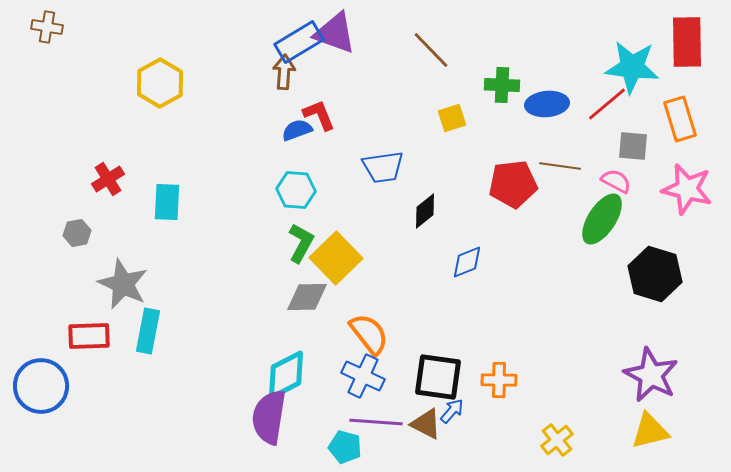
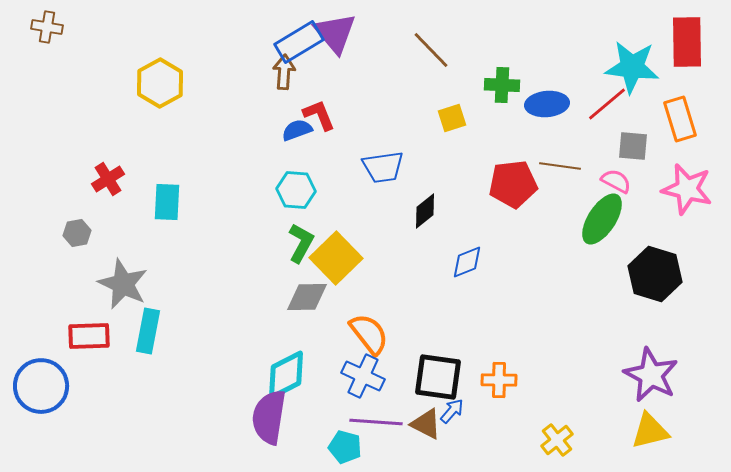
purple triangle at (335, 33): rotated 30 degrees clockwise
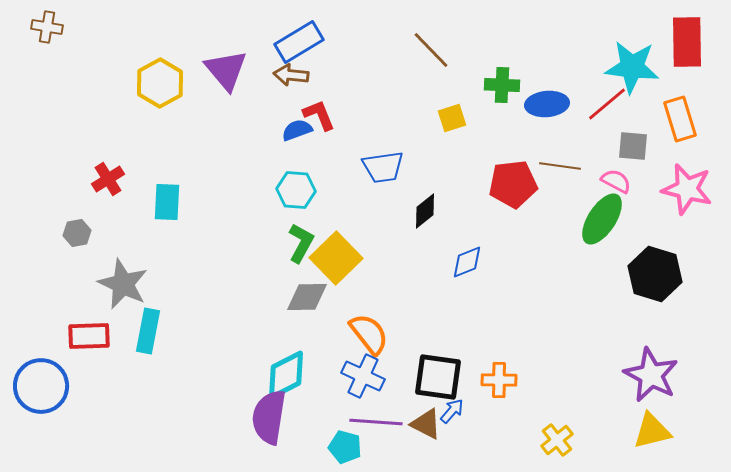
purple triangle at (335, 33): moved 109 px left, 37 px down
brown arrow at (284, 72): moved 7 px right, 3 px down; rotated 88 degrees counterclockwise
yellow triangle at (650, 431): moved 2 px right
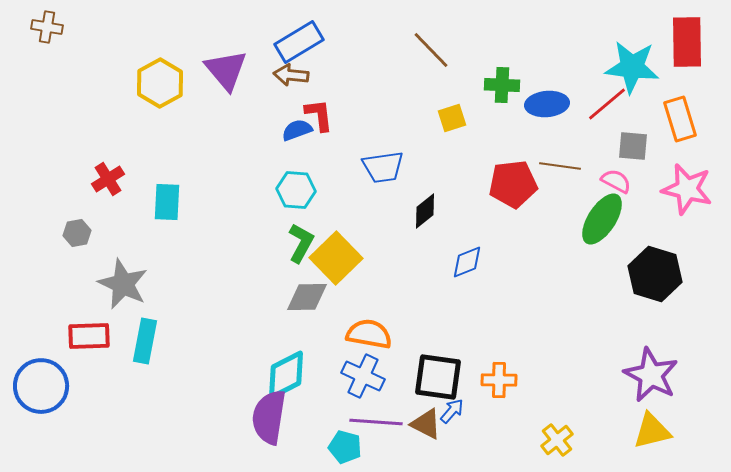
red L-shape at (319, 115): rotated 15 degrees clockwise
cyan rectangle at (148, 331): moved 3 px left, 10 px down
orange semicircle at (369, 334): rotated 42 degrees counterclockwise
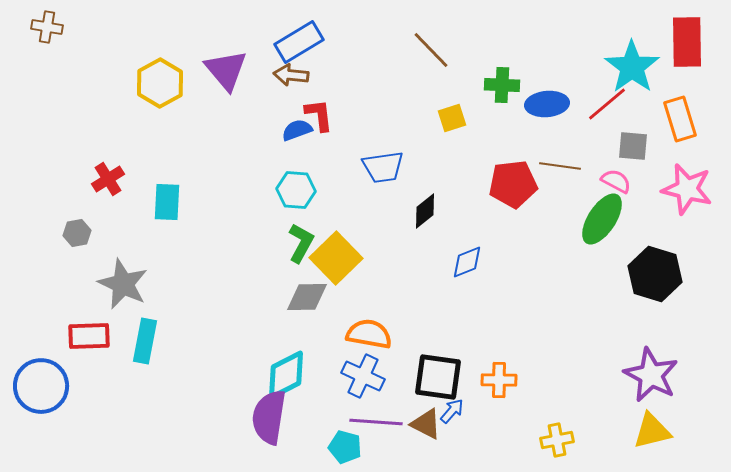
cyan star at (632, 67): rotated 30 degrees clockwise
yellow cross at (557, 440): rotated 28 degrees clockwise
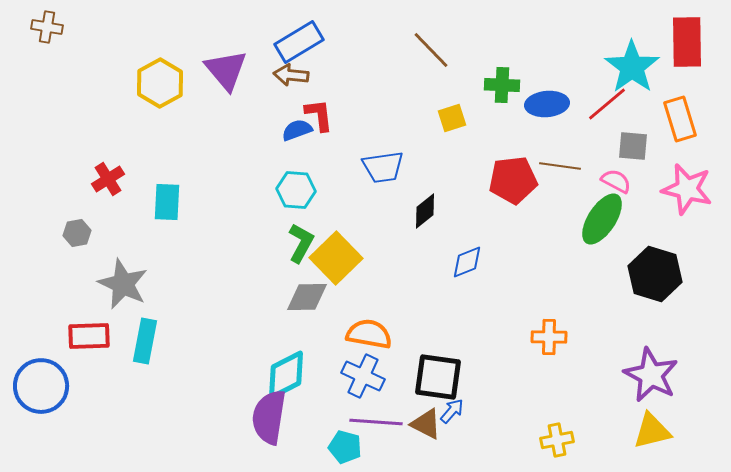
red pentagon at (513, 184): moved 4 px up
orange cross at (499, 380): moved 50 px right, 43 px up
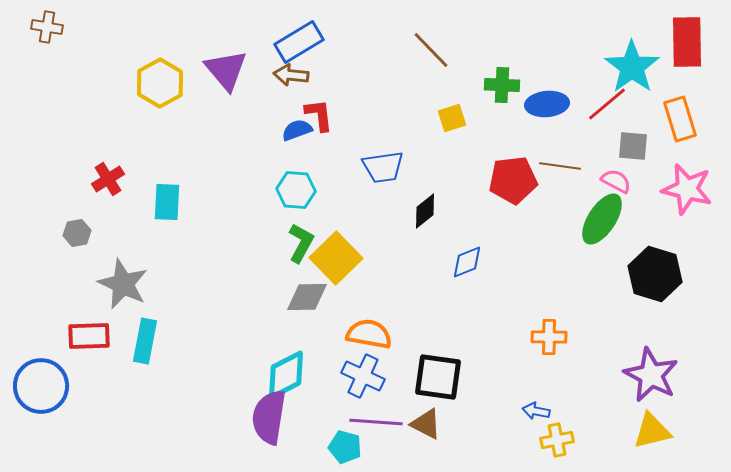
blue arrow at (452, 411): moved 84 px right; rotated 120 degrees counterclockwise
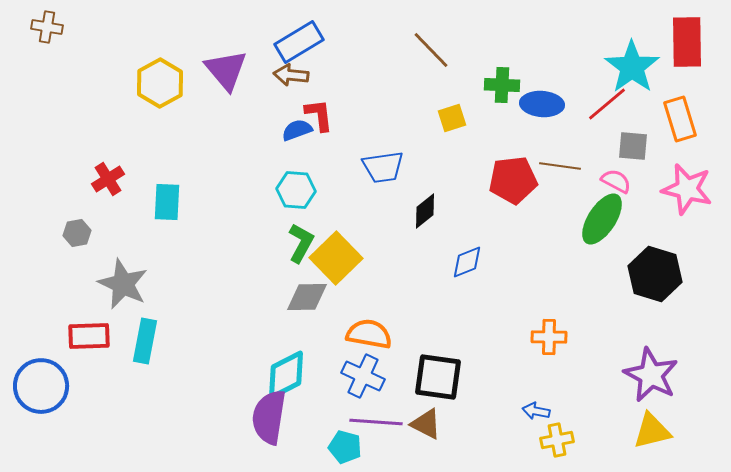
blue ellipse at (547, 104): moved 5 px left; rotated 9 degrees clockwise
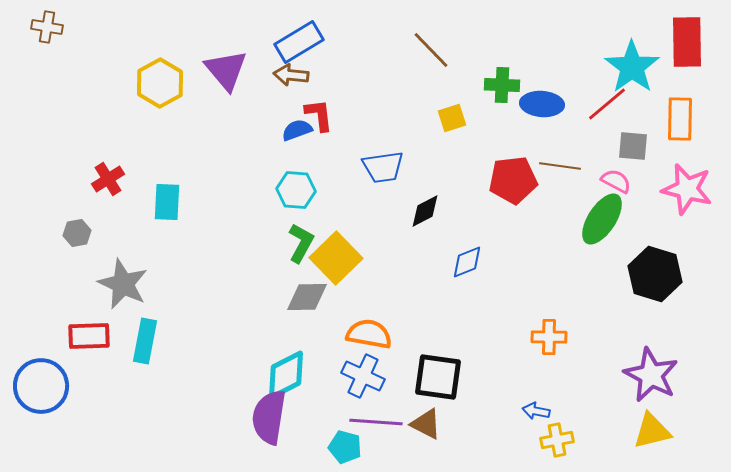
orange rectangle at (680, 119): rotated 18 degrees clockwise
black diamond at (425, 211): rotated 12 degrees clockwise
